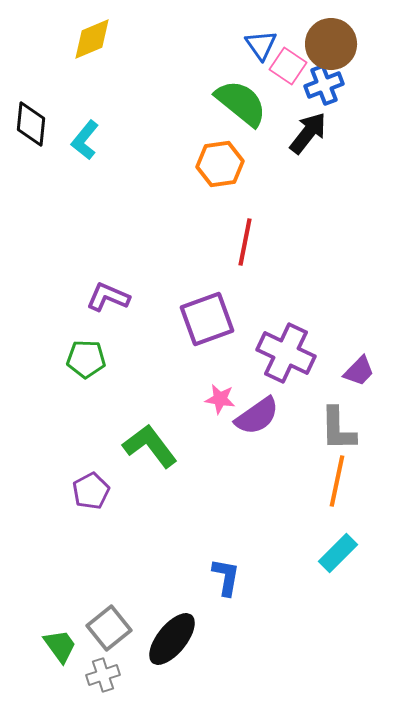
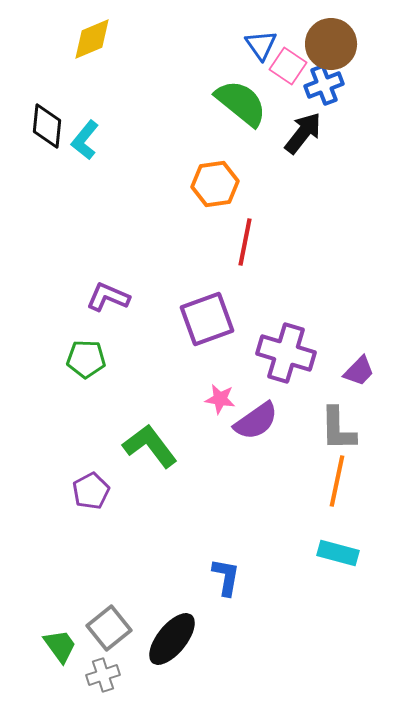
black diamond: moved 16 px right, 2 px down
black arrow: moved 5 px left
orange hexagon: moved 5 px left, 20 px down
purple cross: rotated 8 degrees counterclockwise
purple semicircle: moved 1 px left, 5 px down
cyan rectangle: rotated 60 degrees clockwise
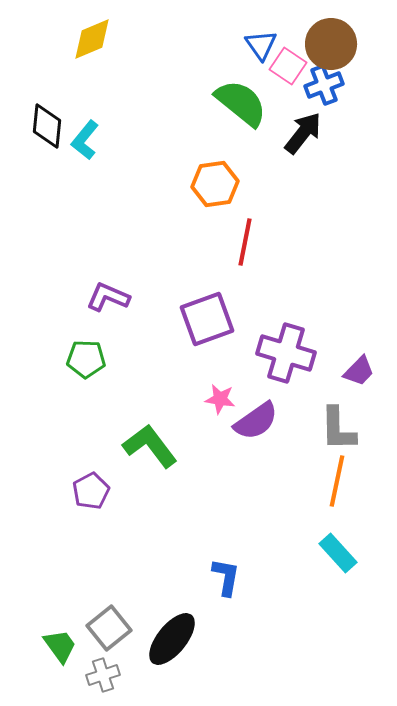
cyan rectangle: rotated 33 degrees clockwise
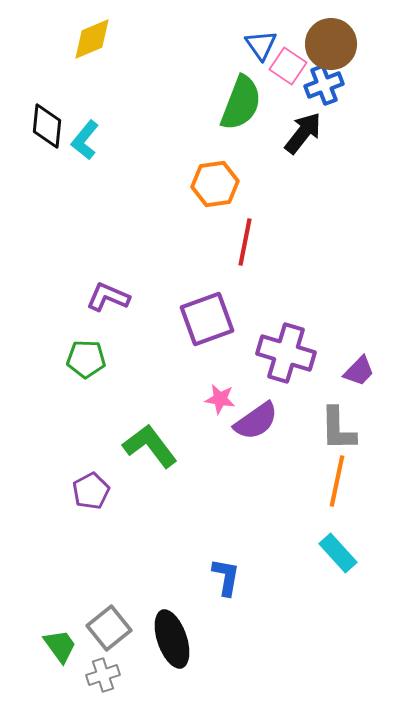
green semicircle: rotated 72 degrees clockwise
black ellipse: rotated 58 degrees counterclockwise
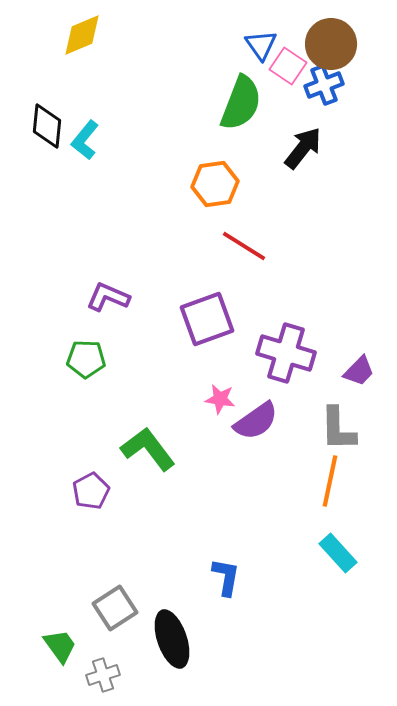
yellow diamond: moved 10 px left, 4 px up
black arrow: moved 15 px down
red line: moved 1 px left, 4 px down; rotated 69 degrees counterclockwise
green L-shape: moved 2 px left, 3 px down
orange line: moved 7 px left
gray square: moved 6 px right, 20 px up; rotated 6 degrees clockwise
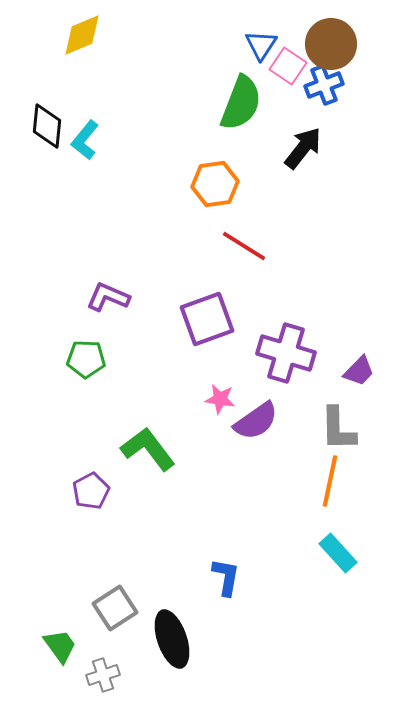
blue triangle: rotated 8 degrees clockwise
